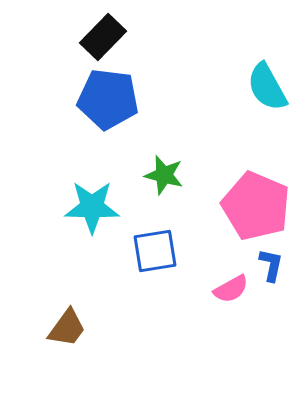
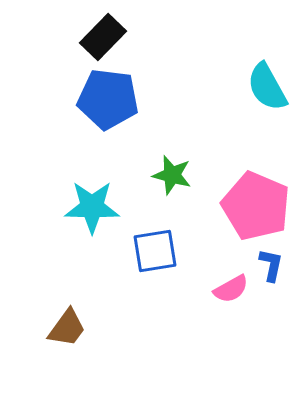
green star: moved 8 px right
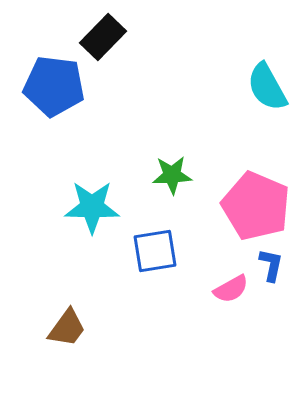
blue pentagon: moved 54 px left, 13 px up
green star: rotated 18 degrees counterclockwise
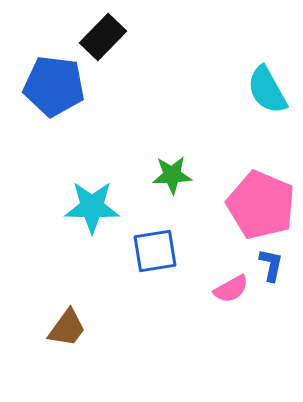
cyan semicircle: moved 3 px down
pink pentagon: moved 5 px right, 1 px up
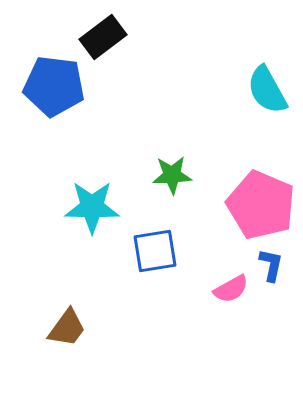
black rectangle: rotated 9 degrees clockwise
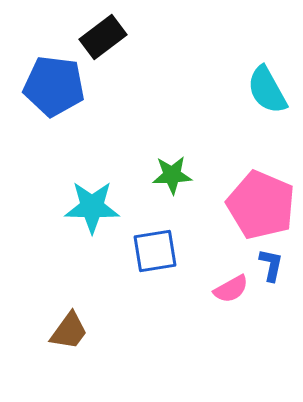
brown trapezoid: moved 2 px right, 3 px down
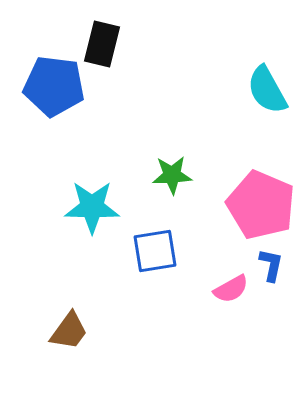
black rectangle: moved 1 px left, 7 px down; rotated 39 degrees counterclockwise
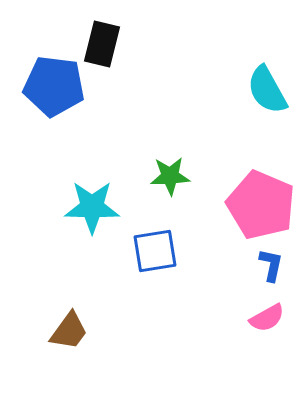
green star: moved 2 px left, 1 px down
pink semicircle: moved 36 px right, 29 px down
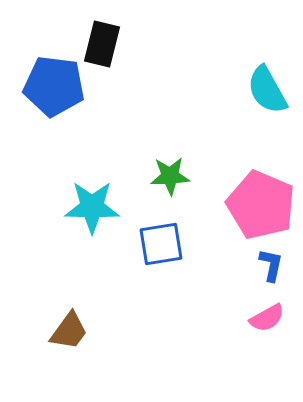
blue square: moved 6 px right, 7 px up
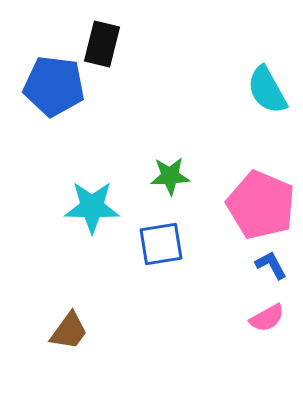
blue L-shape: rotated 40 degrees counterclockwise
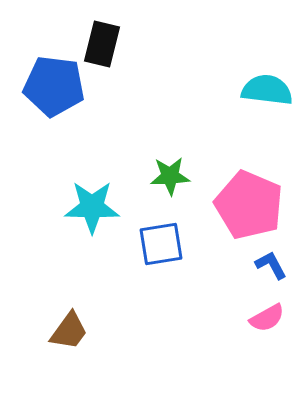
cyan semicircle: rotated 126 degrees clockwise
pink pentagon: moved 12 px left
